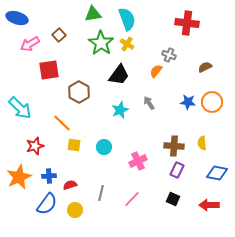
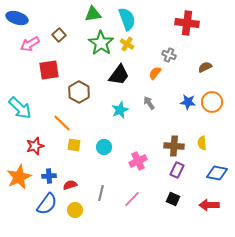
orange semicircle: moved 1 px left, 2 px down
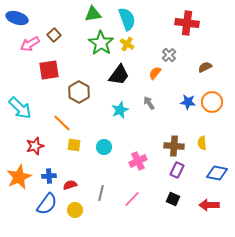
brown square: moved 5 px left
gray cross: rotated 24 degrees clockwise
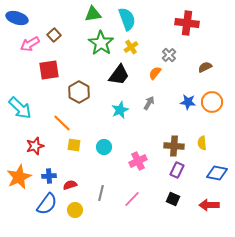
yellow cross: moved 4 px right, 3 px down; rotated 24 degrees clockwise
gray arrow: rotated 64 degrees clockwise
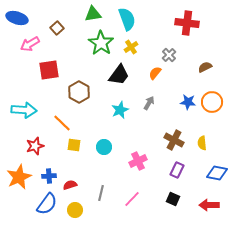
brown square: moved 3 px right, 7 px up
cyan arrow: moved 4 px right, 2 px down; rotated 40 degrees counterclockwise
brown cross: moved 6 px up; rotated 24 degrees clockwise
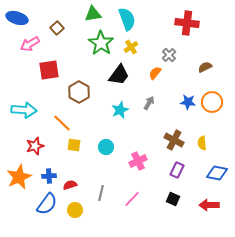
cyan circle: moved 2 px right
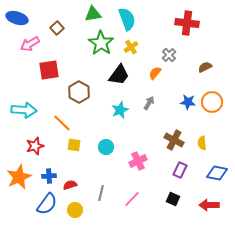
purple rectangle: moved 3 px right
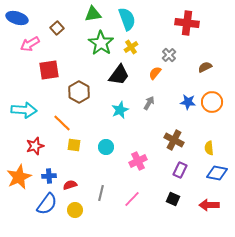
yellow semicircle: moved 7 px right, 5 px down
